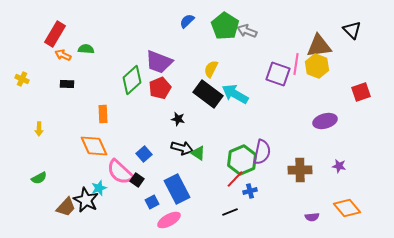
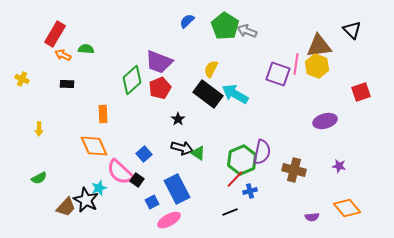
black star at (178, 119): rotated 24 degrees clockwise
brown cross at (300, 170): moved 6 px left; rotated 15 degrees clockwise
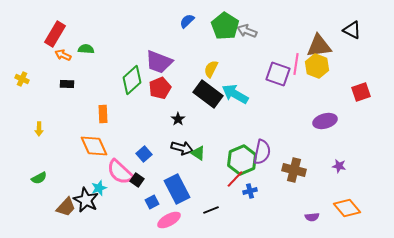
black triangle at (352, 30): rotated 18 degrees counterclockwise
black line at (230, 212): moved 19 px left, 2 px up
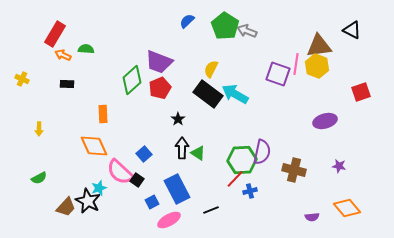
black arrow at (182, 148): rotated 105 degrees counterclockwise
green hexagon at (242, 160): rotated 20 degrees clockwise
black star at (86, 200): moved 2 px right, 1 px down
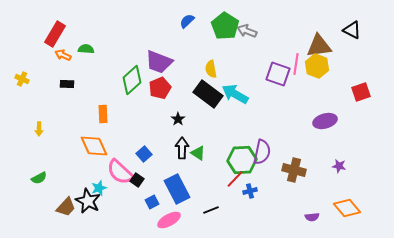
yellow semicircle at (211, 69): rotated 36 degrees counterclockwise
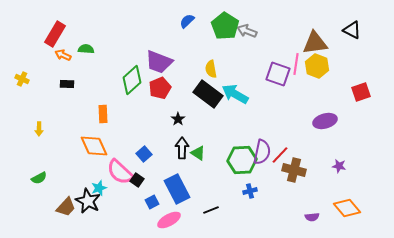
brown triangle at (319, 46): moved 4 px left, 3 px up
red line at (235, 179): moved 45 px right, 24 px up
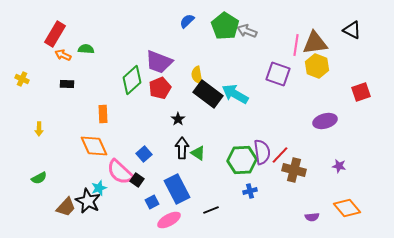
pink line at (296, 64): moved 19 px up
yellow semicircle at (211, 69): moved 14 px left, 6 px down
purple semicircle at (262, 152): rotated 20 degrees counterclockwise
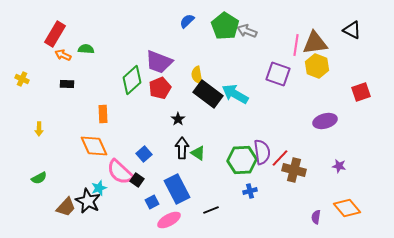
red line at (280, 155): moved 3 px down
purple semicircle at (312, 217): moved 4 px right; rotated 104 degrees clockwise
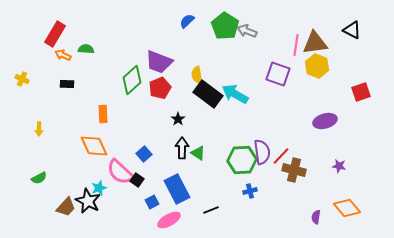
red line at (280, 158): moved 1 px right, 2 px up
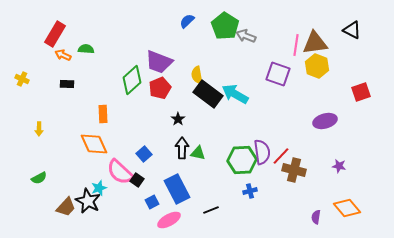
gray arrow at (247, 31): moved 1 px left, 5 px down
orange diamond at (94, 146): moved 2 px up
green triangle at (198, 153): rotated 21 degrees counterclockwise
